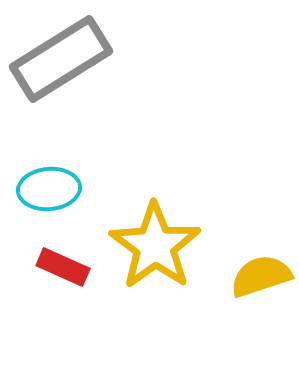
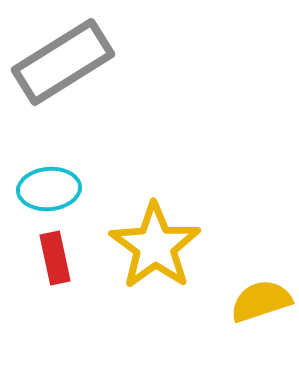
gray rectangle: moved 2 px right, 3 px down
red rectangle: moved 8 px left, 9 px up; rotated 54 degrees clockwise
yellow semicircle: moved 25 px down
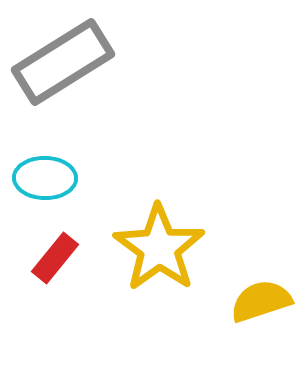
cyan ellipse: moved 4 px left, 11 px up; rotated 6 degrees clockwise
yellow star: moved 4 px right, 2 px down
red rectangle: rotated 51 degrees clockwise
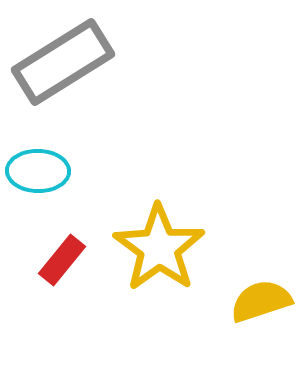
cyan ellipse: moved 7 px left, 7 px up
red rectangle: moved 7 px right, 2 px down
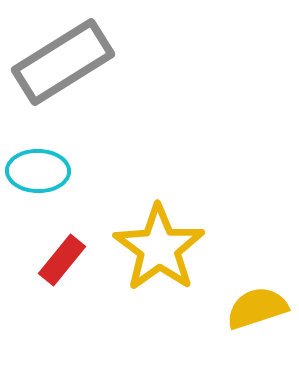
yellow semicircle: moved 4 px left, 7 px down
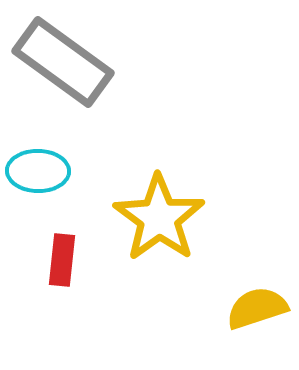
gray rectangle: rotated 68 degrees clockwise
yellow star: moved 30 px up
red rectangle: rotated 33 degrees counterclockwise
